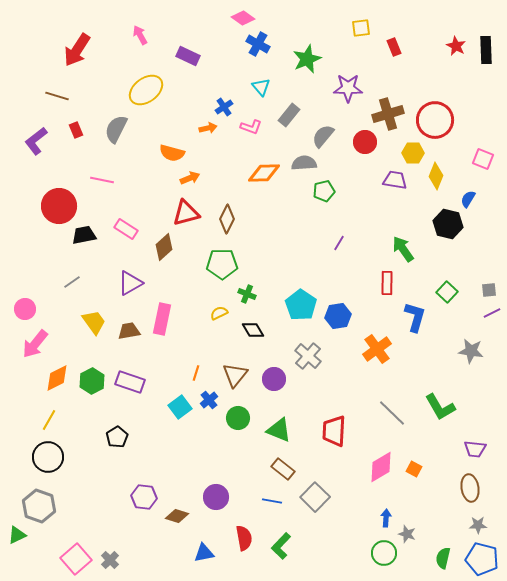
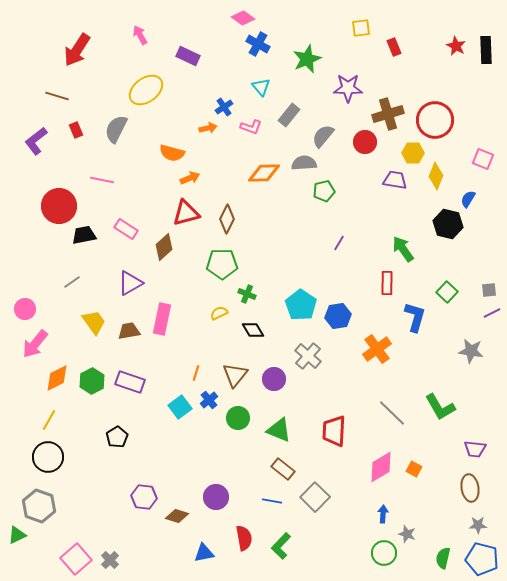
blue arrow at (386, 518): moved 3 px left, 4 px up
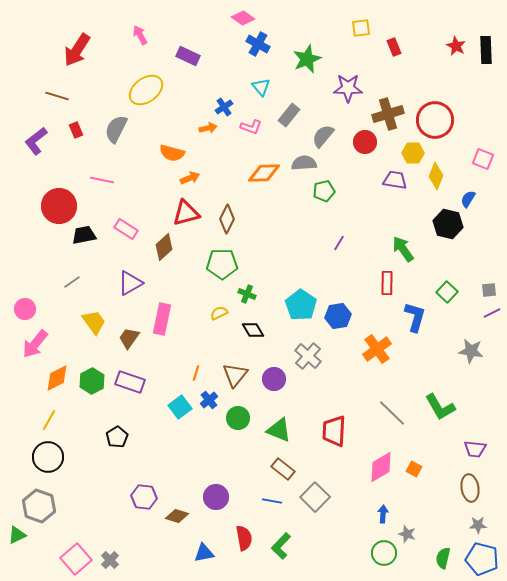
brown trapezoid at (129, 331): moved 7 px down; rotated 45 degrees counterclockwise
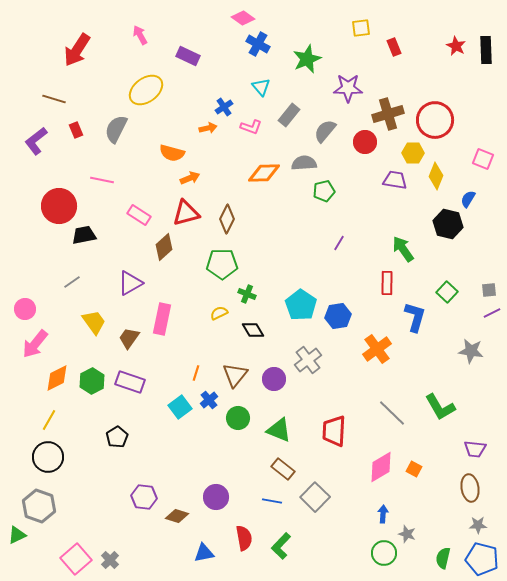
brown line at (57, 96): moved 3 px left, 3 px down
gray semicircle at (323, 136): moved 2 px right, 5 px up
pink rectangle at (126, 229): moved 13 px right, 14 px up
gray cross at (308, 356): moved 4 px down; rotated 12 degrees clockwise
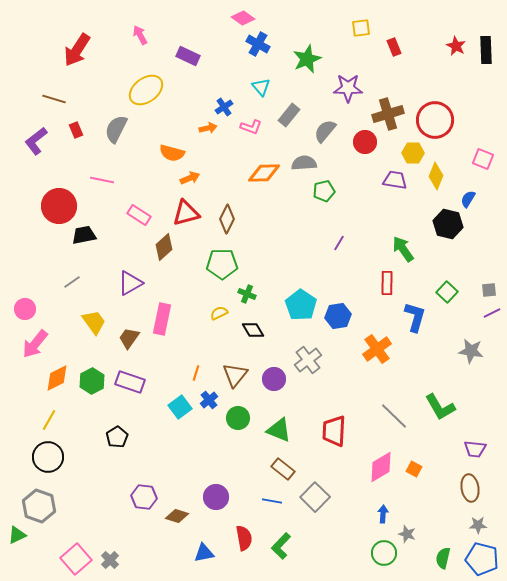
gray line at (392, 413): moved 2 px right, 3 px down
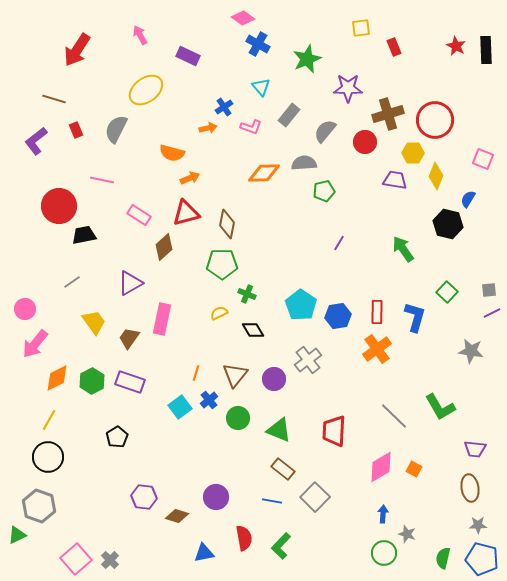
brown diamond at (227, 219): moved 5 px down; rotated 16 degrees counterclockwise
red rectangle at (387, 283): moved 10 px left, 29 px down
